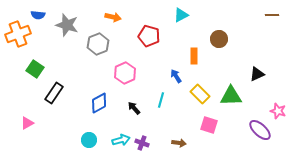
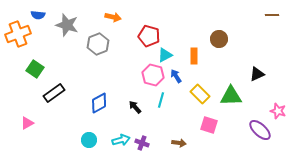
cyan triangle: moved 16 px left, 40 px down
pink hexagon: moved 28 px right, 2 px down; rotated 20 degrees counterclockwise
black rectangle: rotated 20 degrees clockwise
black arrow: moved 1 px right, 1 px up
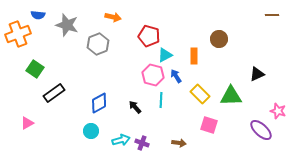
cyan line: rotated 14 degrees counterclockwise
purple ellipse: moved 1 px right
cyan circle: moved 2 px right, 9 px up
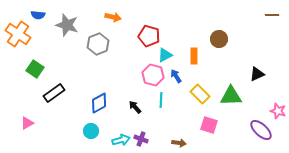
orange cross: rotated 35 degrees counterclockwise
purple cross: moved 1 px left, 4 px up
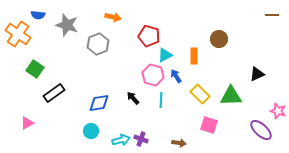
blue diamond: rotated 20 degrees clockwise
black arrow: moved 2 px left, 9 px up
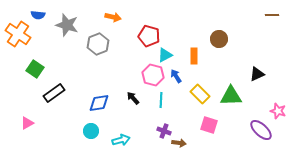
purple cross: moved 23 px right, 8 px up
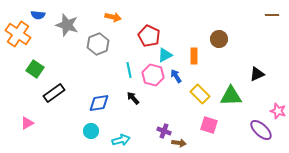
red pentagon: rotated 10 degrees clockwise
cyan line: moved 32 px left, 30 px up; rotated 14 degrees counterclockwise
